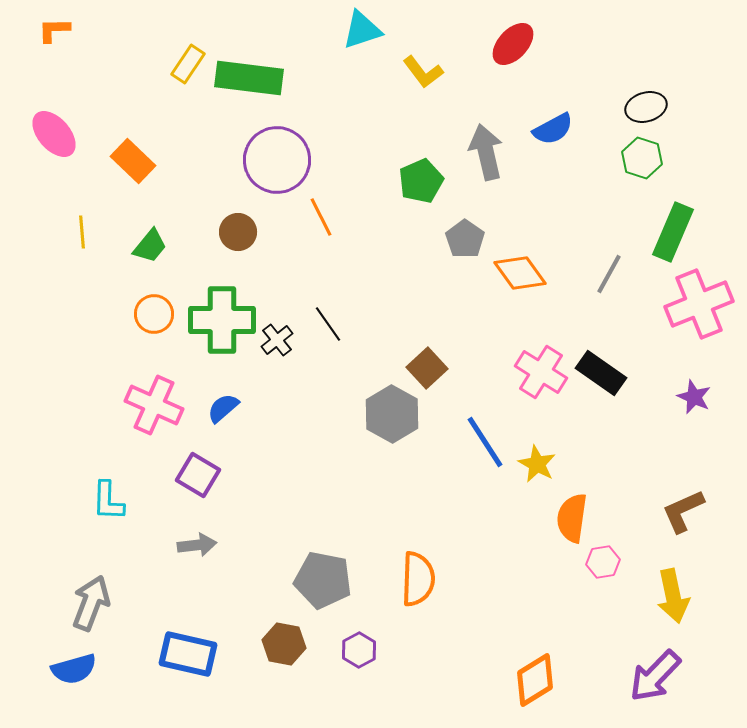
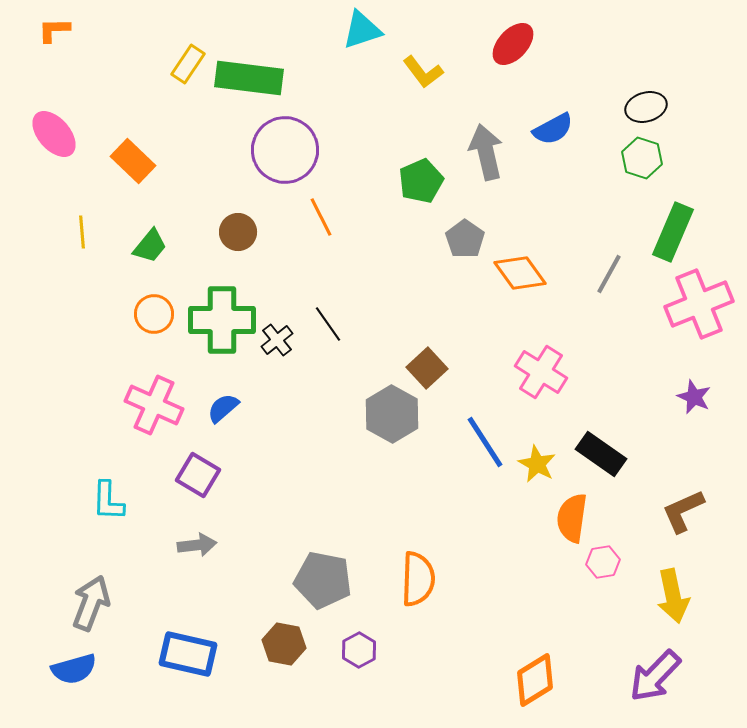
purple circle at (277, 160): moved 8 px right, 10 px up
black rectangle at (601, 373): moved 81 px down
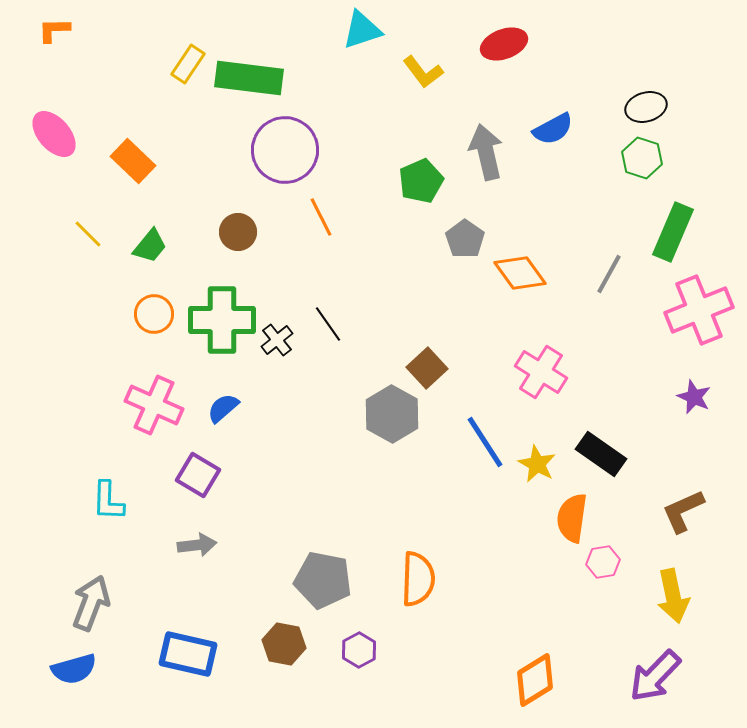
red ellipse at (513, 44): moved 9 px left; rotated 27 degrees clockwise
yellow line at (82, 232): moved 6 px right, 2 px down; rotated 40 degrees counterclockwise
pink cross at (699, 304): moved 6 px down
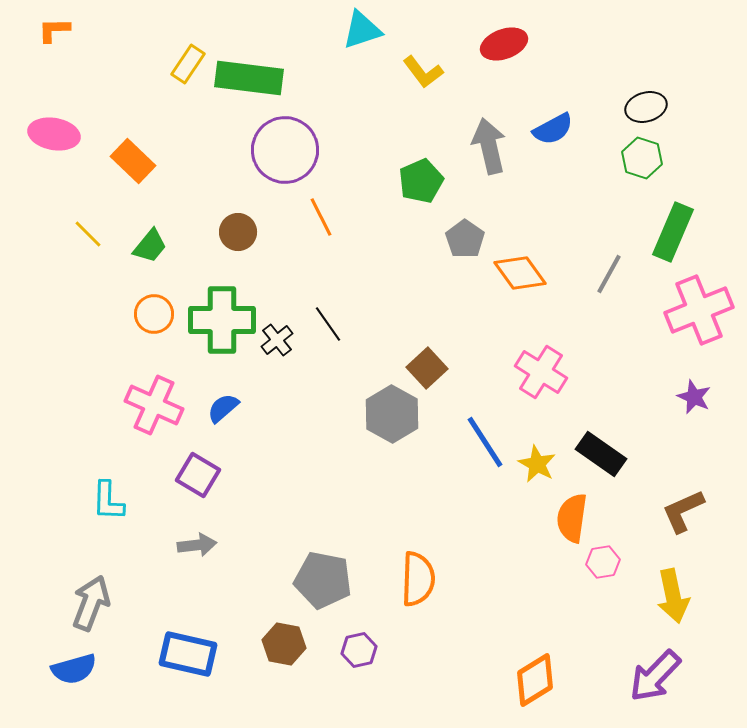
pink ellipse at (54, 134): rotated 39 degrees counterclockwise
gray arrow at (486, 152): moved 3 px right, 6 px up
purple hexagon at (359, 650): rotated 16 degrees clockwise
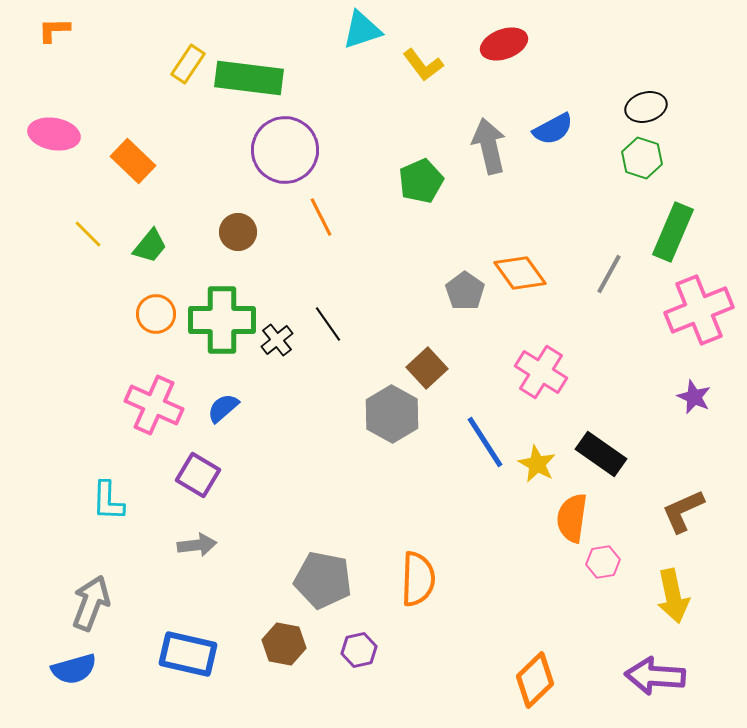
yellow L-shape at (423, 72): moved 7 px up
gray pentagon at (465, 239): moved 52 px down
orange circle at (154, 314): moved 2 px right
purple arrow at (655, 676): rotated 50 degrees clockwise
orange diamond at (535, 680): rotated 12 degrees counterclockwise
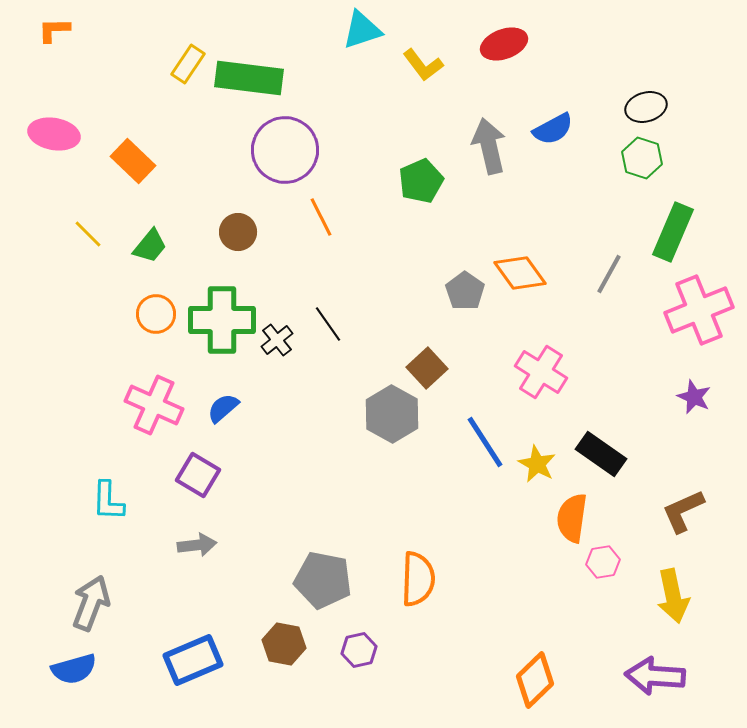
blue rectangle at (188, 654): moved 5 px right, 6 px down; rotated 36 degrees counterclockwise
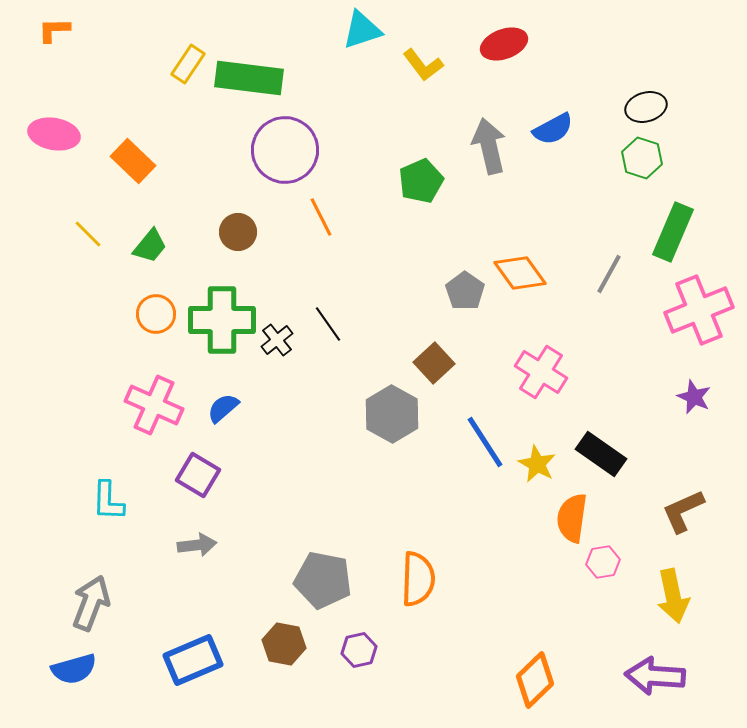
brown square at (427, 368): moved 7 px right, 5 px up
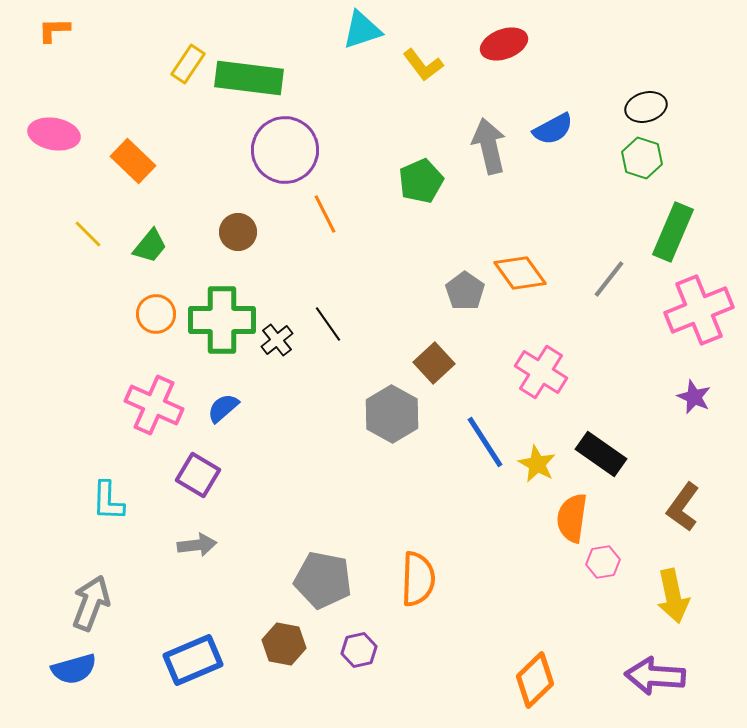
orange line at (321, 217): moved 4 px right, 3 px up
gray line at (609, 274): moved 5 px down; rotated 9 degrees clockwise
brown L-shape at (683, 511): moved 4 px up; rotated 30 degrees counterclockwise
